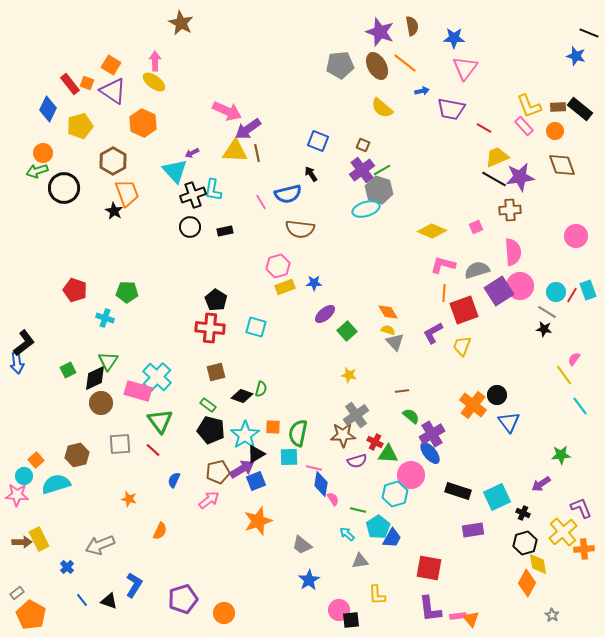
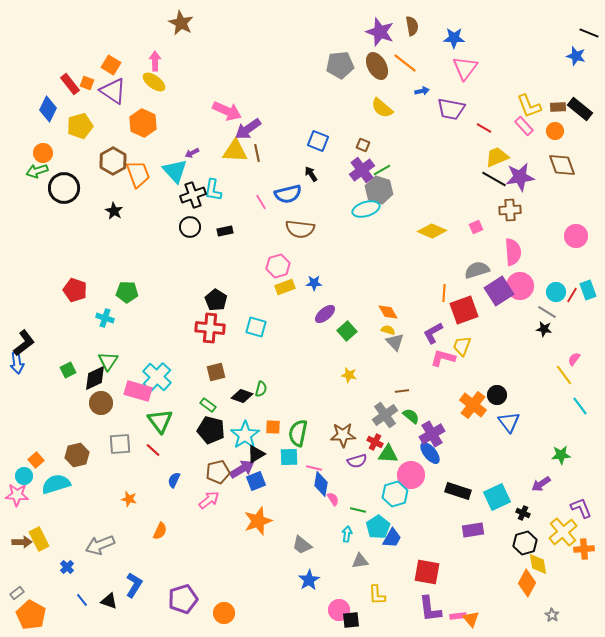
orange trapezoid at (127, 193): moved 11 px right, 19 px up
pink L-shape at (443, 265): moved 93 px down
gray cross at (356, 415): moved 29 px right
cyan arrow at (347, 534): rotated 56 degrees clockwise
red square at (429, 568): moved 2 px left, 4 px down
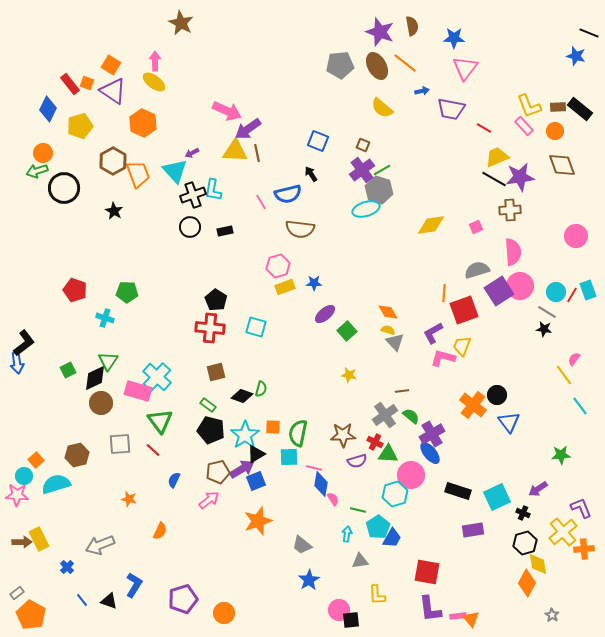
yellow diamond at (432, 231): moved 1 px left, 6 px up; rotated 32 degrees counterclockwise
purple arrow at (541, 484): moved 3 px left, 5 px down
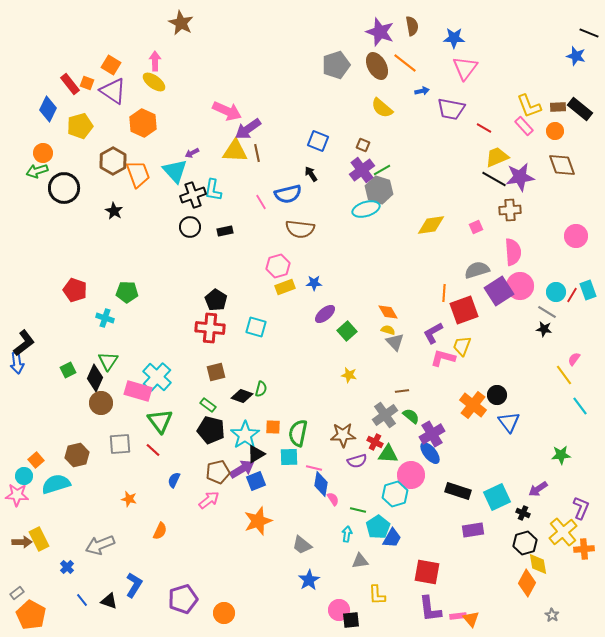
gray pentagon at (340, 65): moved 4 px left; rotated 12 degrees counterclockwise
black diamond at (95, 378): rotated 40 degrees counterclockwise
purple L-shape at (581, 508): rotated 45 degrees clockwise
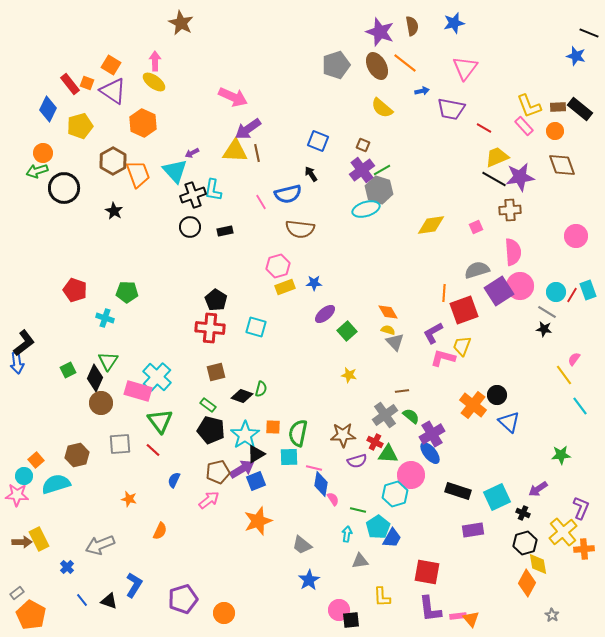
blue star at (454, 38): moved 15 px up; rotated 15 degrees counterclockwise
pink arrow at (227, 111): moved 6 px right, 14 px up
blue triangle at (509, 422): rotated 10 degrees counterclockwise
yellow L-shape at (377, 595): moved 5 px right, 2 px down
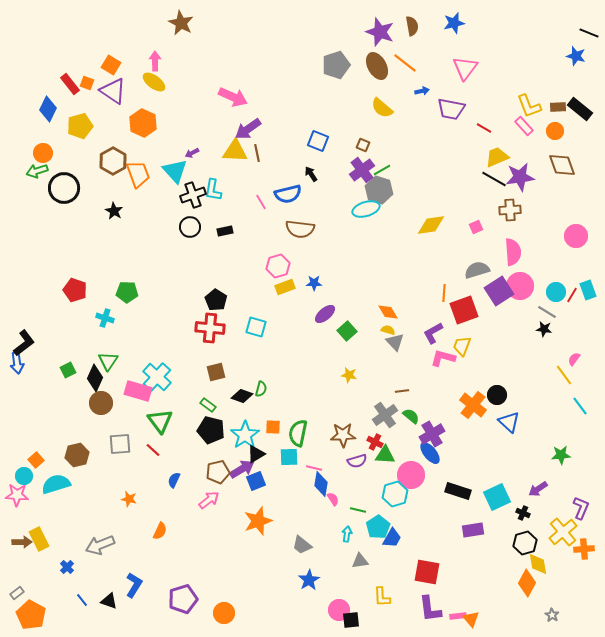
green triangle at (388, 454): moved 3 px left, 1 px down
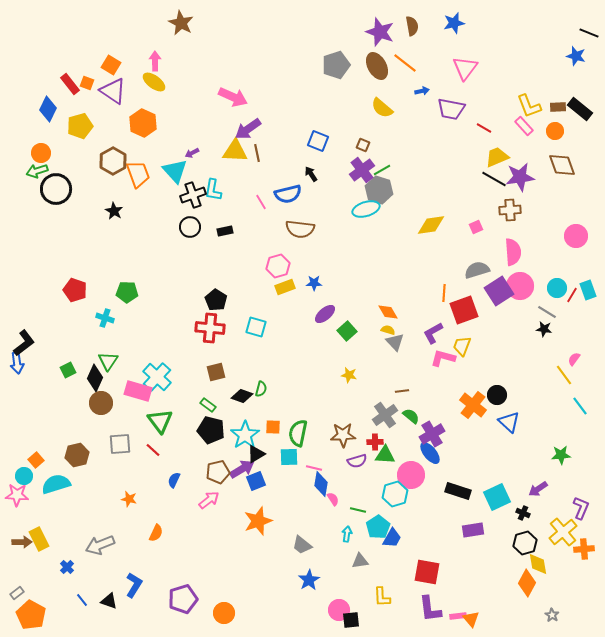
orange circle at (43, 153): moved 2 px left
black circle at (64, 188): moved 8 px left, 1 px down
cyan circle at (556, 292): moved 1 px right, 4 px up
red cross at (375, 442): rotated 28 degrees counterclockwise
orange semicircle at (160, 531): moved 4 px left, 2 px down
